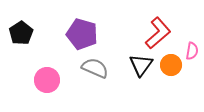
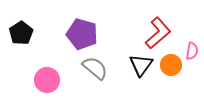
gray semicircle: rotated 16 degrees clockwise
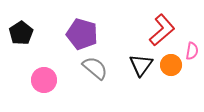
red L-shape: moved 4 px right, 3 px up
pink circle: moved 3 px left
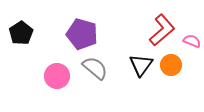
pink semicircle: moved 10 px up; rotated 78 degrees counterclockwise
pink circle: moved 13 px right, 4 px up
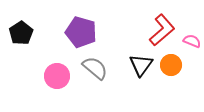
purple pentagon: moved 1 px left, 2 px up
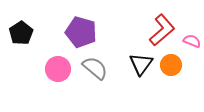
black triangle: moved 1 px up
pink circle: moved 1 px right, 7 px up
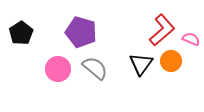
pink semicircle: moved 1 px left, 2 px up
orange circle: moved 4 px up
